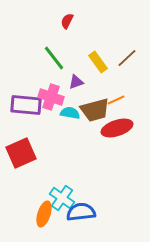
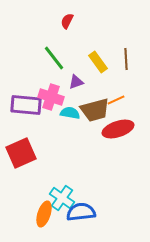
brown line: moved 1 px left, 1 px down; rotated 50 degrees counterclockwise
red ellipse: moved 1 px right, 1 px down
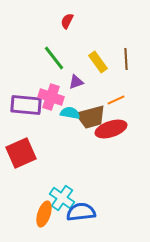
brown trapezoid: moved 4 px left, 7 px down
red ellipse: moved 7 px left
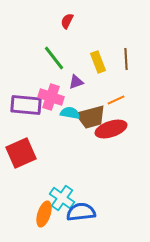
yellow rectangle: rotated 15 degrees clockwise
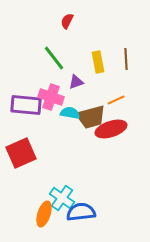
yellow rectangle: rotated 10 degrees clockwise
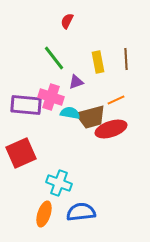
cyan cross: moved 3 px left, 15 px up; rotated 15 degrees counterclockwise
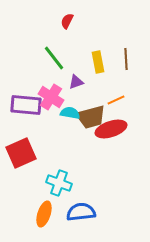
pink cross: rotated 15 degrees clockwise
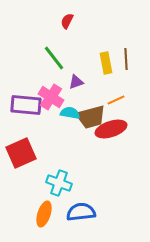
yellow rectangle: moved 8 px right, 1 px down
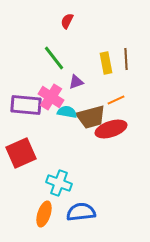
cyan semicircle: moved 3 px left, 1 px up
